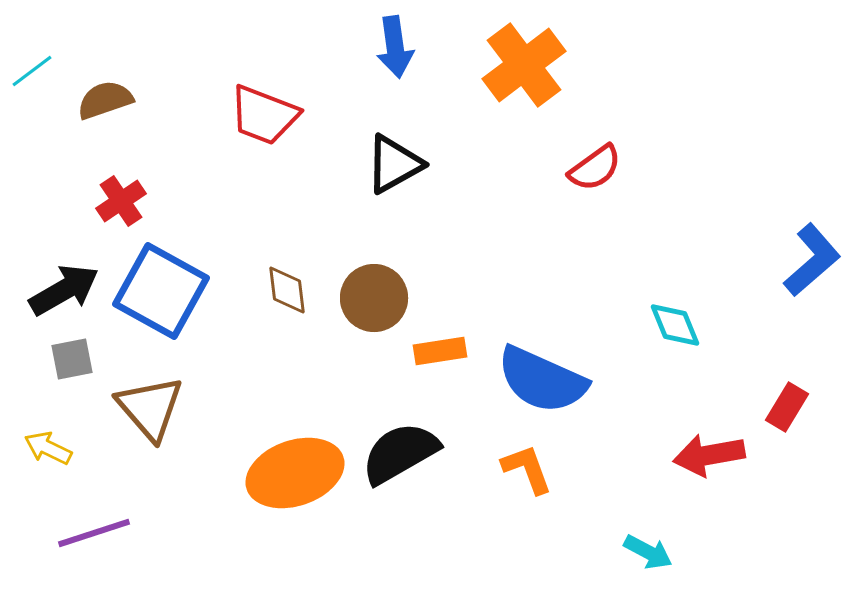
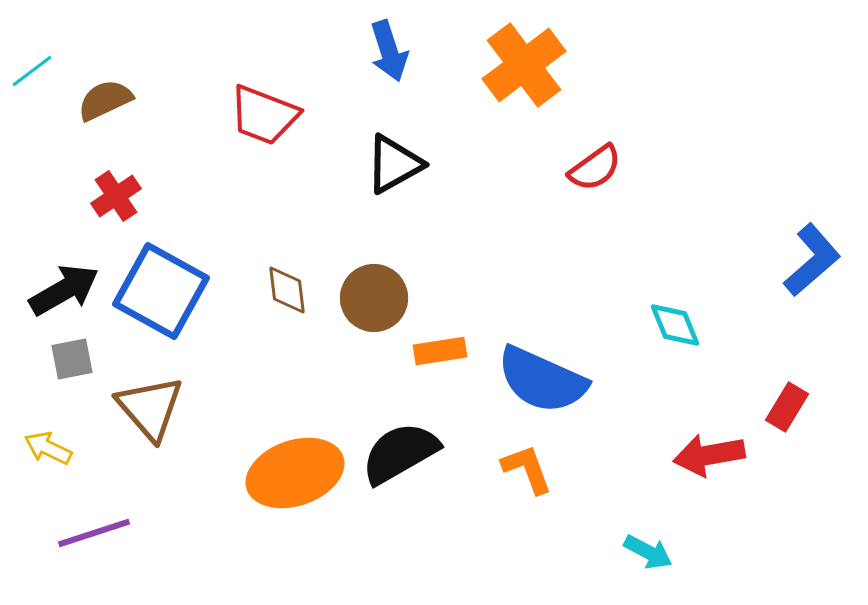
blue arrow: moved 6 px left, 4 px down; rotated 10 degrees counterclockwise
brown semicircle: rotated 6 degrees counterclockwise
red cross: moved 5 px left, 5 px up
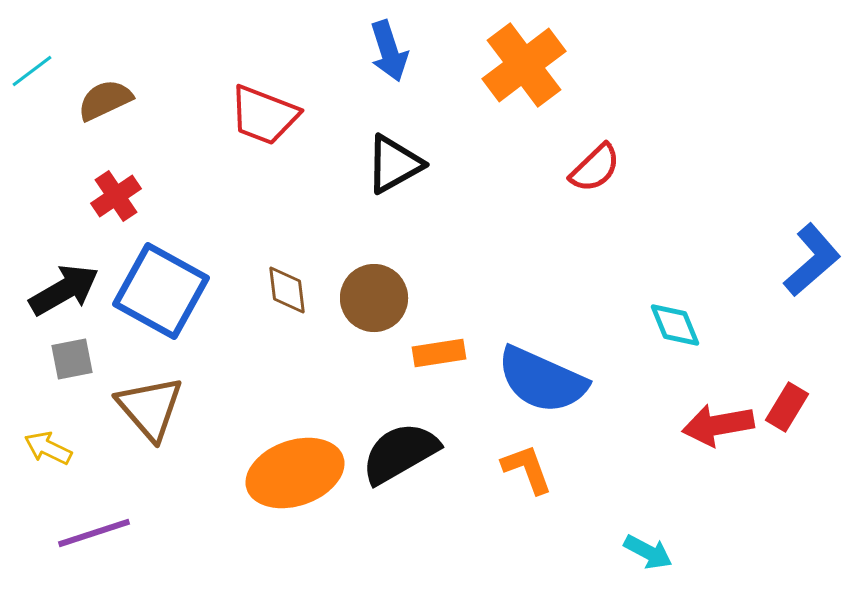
red semicircle: rotated 8 degrees counterclockwise
orange rectangle: moved 1 px left, 2 px down
red arrow: moved 9 px right, 30 px up
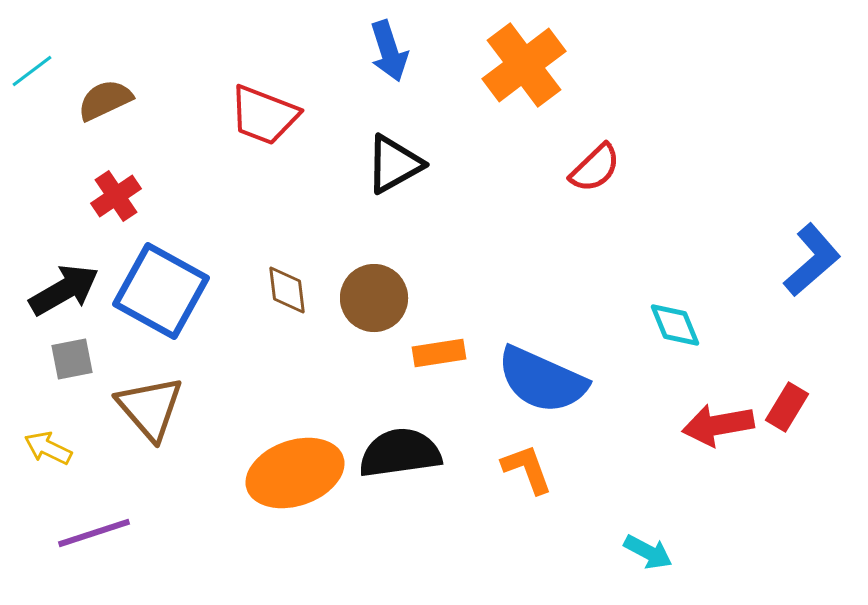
black semicircle: rotated 22 degrees clockwise
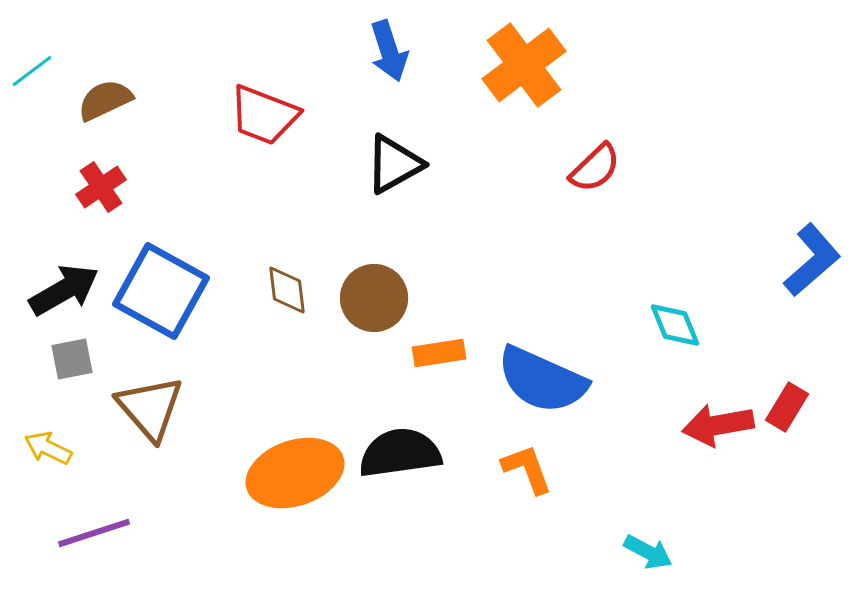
red cross: moved 15 px left, 9 px up
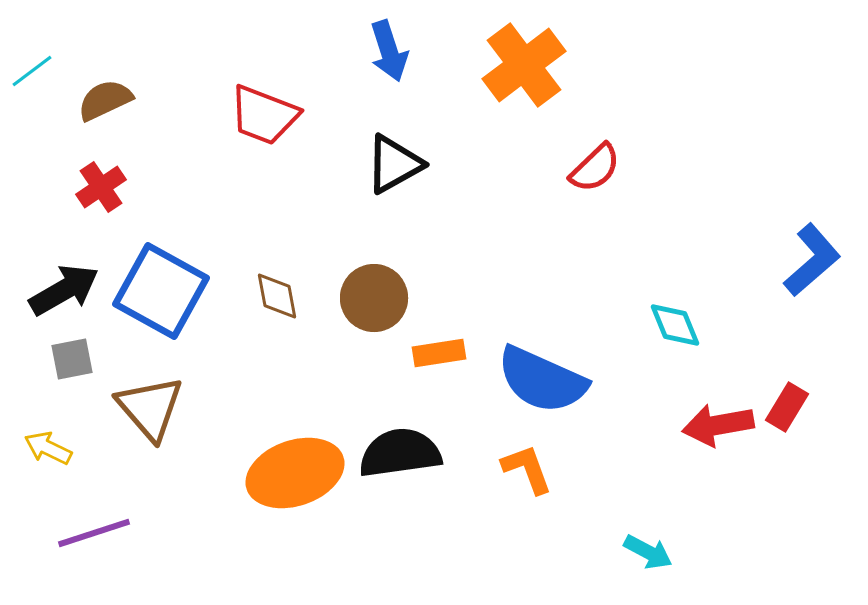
brown diamond: moved 10 px left, 6 px down; rotated 4 degrees counterclockwise
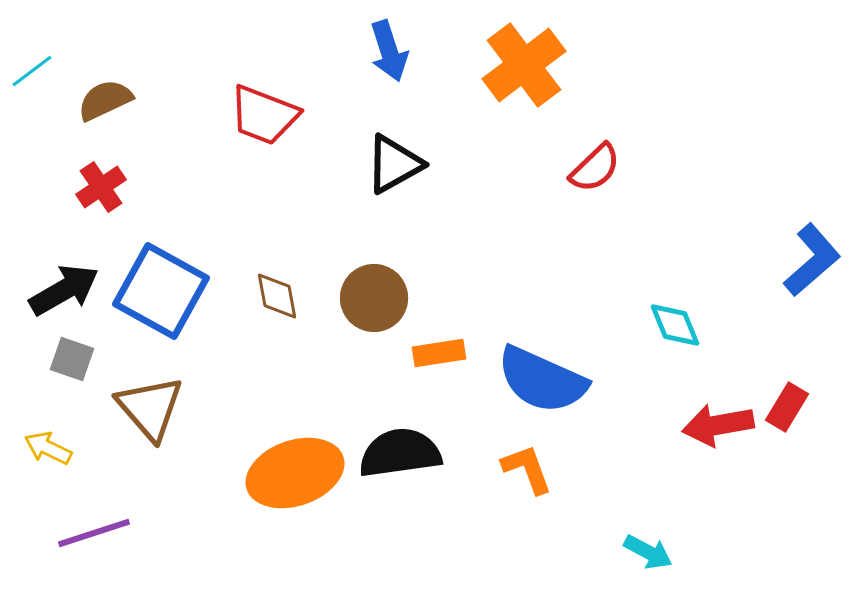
gray square: rotated 30 degrees clockwise
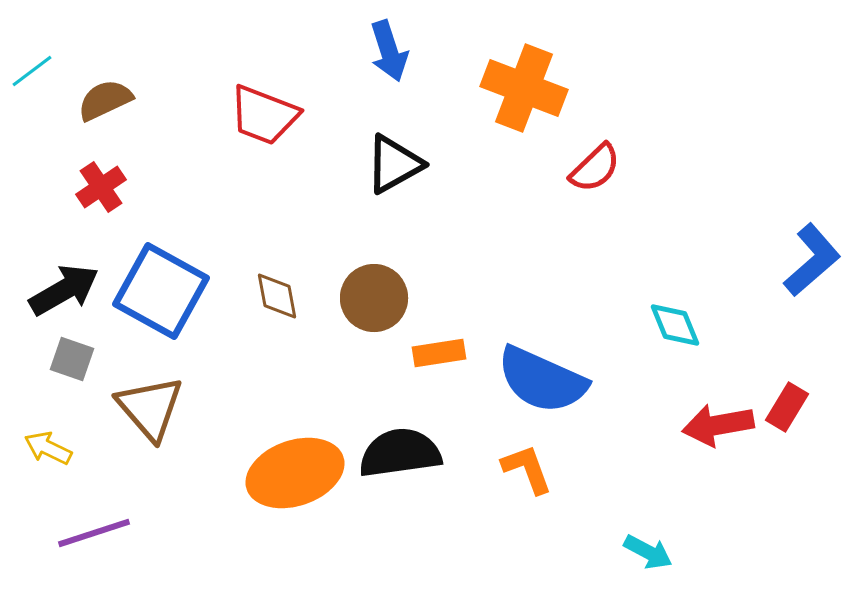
orange cross: moved 23 px down; rotated 32 degrees counterclockwise
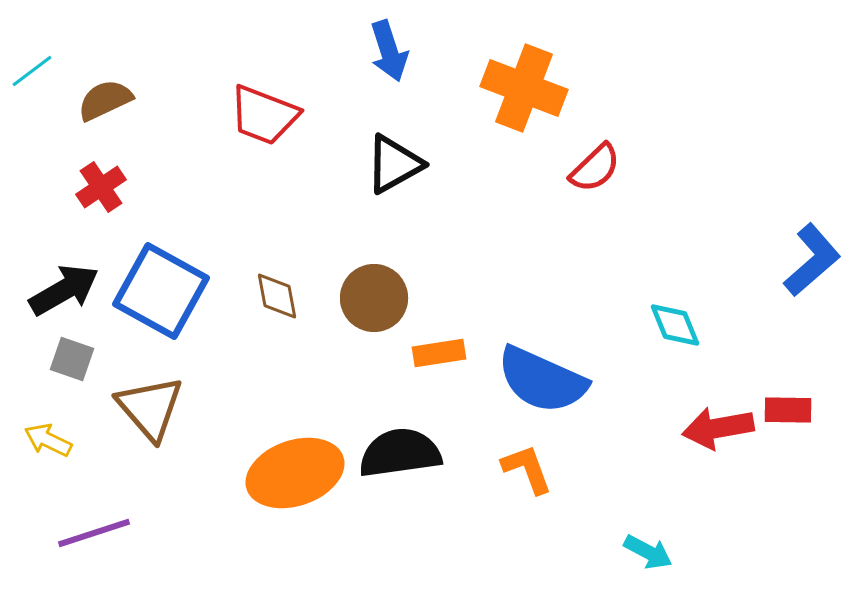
red rectangle: moved 1 px right, 3 px down; rotated 60 degrees clockwise
red arrow: moved 3 px down
yellow arrow: moved 8 px up
